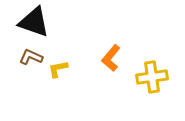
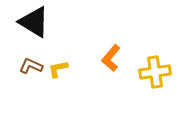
black triangle: rotated 12 degrees clockwise
brown L-shape: moved 9 px down
yellow cross: moved 3 px right, 5 px up
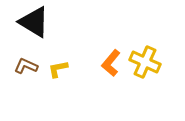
orange L-shape: moved 5 px down
brown L-shape: moved 5 px left
yellow cross: moved 10 px left, 10 px up; rotated 32 degrees clockwise
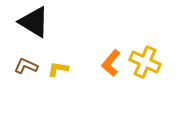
yellow L-shape: rotated 20 degrees clockwise
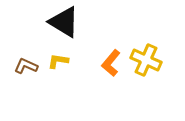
black triangle: moved 30 px right
yellow cross: moved 1 px right, 2 px up
yellow L-shape: moved 8 px up
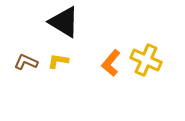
brown L-shape: moved 4 px up
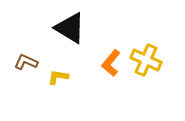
black triangle: moved 6 px right, 6 px down
yellow L-shape: moved 16 px down
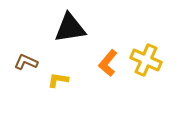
black triangle: rotated 40 degrees counterclockwise
orange L-shape: moved 3 px left
yellow L-shape: moved 3 px down
